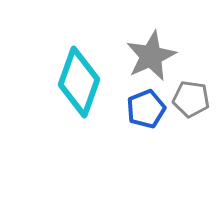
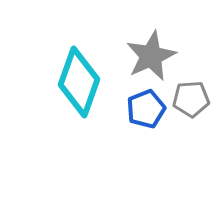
gray pentagon: rotated 12 degrees counterclockwise
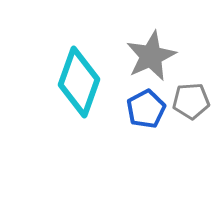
gray pentagon: moved 2 px down
blue pentagon: rotated 6 degrees counterclockwise
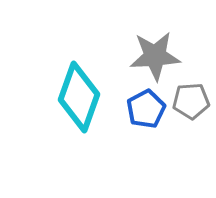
gray star: moved 4 px right; rotated 21 degrees clockwise
cyan diamond: moved 15 px down
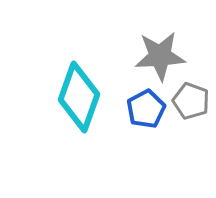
gray star: moved 5 px right
gray pentagon: rotated 24 degrees clockwise
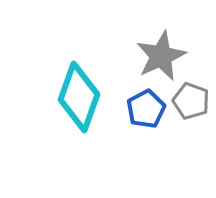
gray star: moved 1 px right; rotated 21 degrees counterclockwise
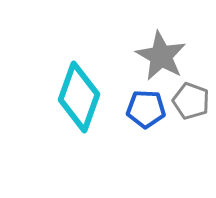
gray star: rotated 18 degrees counterclockwise
blue pentagon: rotated 30 degrees clockwise
